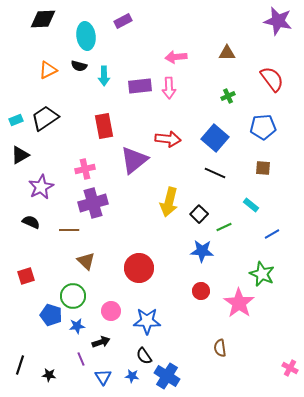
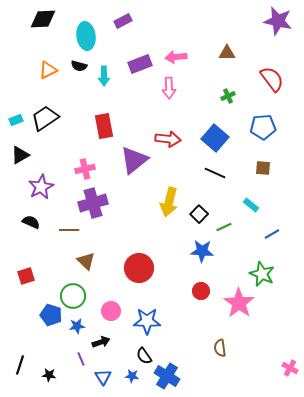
purple rectangle at (140, 86): moved 22 px up; rotated 15 degrees counterclockwise
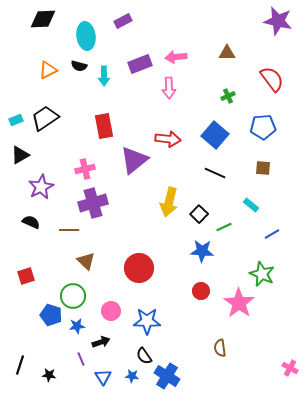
blue square at (215, 138): moved 3 px up
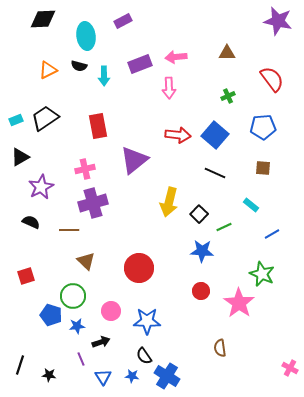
red rectangle at (104, 126): moved 6 px left
red arrow at (168, 139): moved 10 px right, 4 px up
black triangle at (20, 155): moved 2 px down
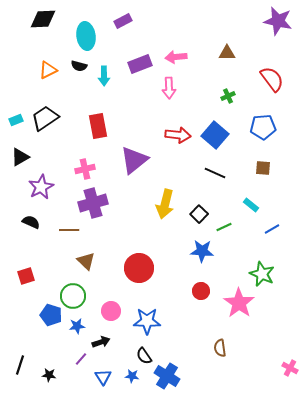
yellow arrow at (169, 202): moved 4 px left, 2 px down
blue line at (272, 234): moved 5 px up
purple line at (81, 359): rotated 64 degrees clockwise
